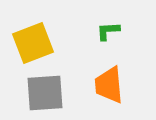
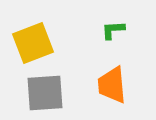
green L-shape: moved 5 px right, 1 px up
orange trapezoid: moved 3 px right
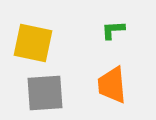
yellow square: rotated 33 degrees clockwise
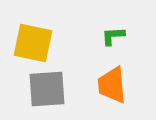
green L-shape: moved 6 px down
gray square: moved 2 px right, 4 px up
